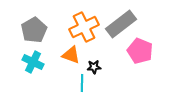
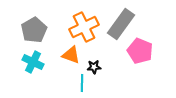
gray rectangle: rotated 16 degrees counterclockwise
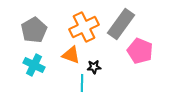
cyan cross: moved 1 px right, 3 px down
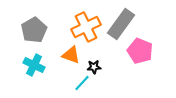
orange cross: moved 2 px right
cyan line: rotated 42 degrees clockwise
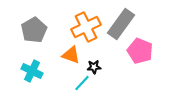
cyan cross: moved 2 px left, 6 px down
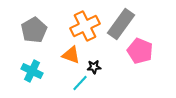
orange cross: moved 1 px left, 1 px up
cyan line: moved 2 px left
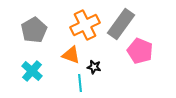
orange cross: moved 1 px up
black star: rotated 16 degrees clockwise
cyan cross: rotated 15 degrees clockwise
cyan line: rotated 48 degrees counterclockwise
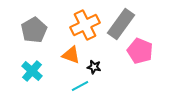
cyan line: moved 3 px down; rotated 66 degrees clockwise
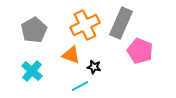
gray rectangle: moved 1 px up; rotated 12 degrees counterclockwise
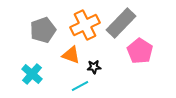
gray rectangle: rotated 20 degrees clockwise
gray pentagon: moved 9 px right; rotated 10 degrees clockwise
pink pentagon: rotated 10 degrees clockwise
black star: rotated 16 degrees counterclockwise
cyan cross: moved 3 px down
